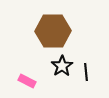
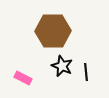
black star: rotated 15 degrees counterclockwise
pink rectangle: moved 4 px left, 3 px up
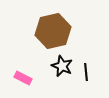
brown hexagon: rotated 12 degrees counterclockwise
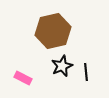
black star: rotated 25 degrees clockwise
